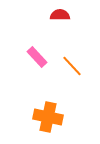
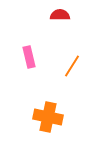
pink rectangle: moved 8 px left; rotated 30 degrees clockwise
orange line: rotated 75 degrees clockwise
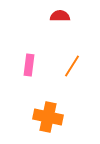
red semicircle: moved 1 px down
pink rectangle: moved 8 px down; rotated 20 degrees clockwise
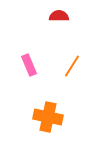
red semicircle: moved 1 px left
pink rectangle: rotated 30 degrees counterclockwise
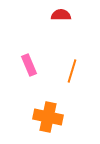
red semicircle: moved 2 px right, 1 px up
orange line: moved 5 px down; rotated 15 degrees counterclockwise
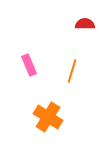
red semicircle: moved 24 px right, 9 px down
orange cross: rotated 20 degrees clockwise
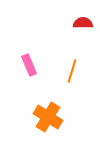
red semicircle: moved 2 px left, 1 px up
